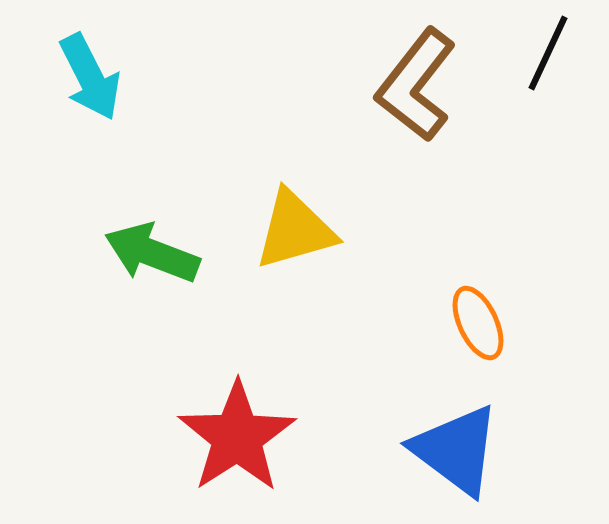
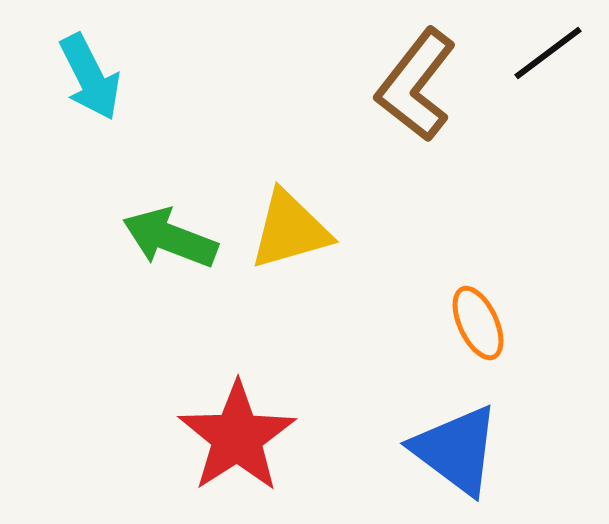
black line: rotated 28 degrees clockwise
yellow triangle: moved 5 px left
green arrow: moved 18 px right, 15 px up
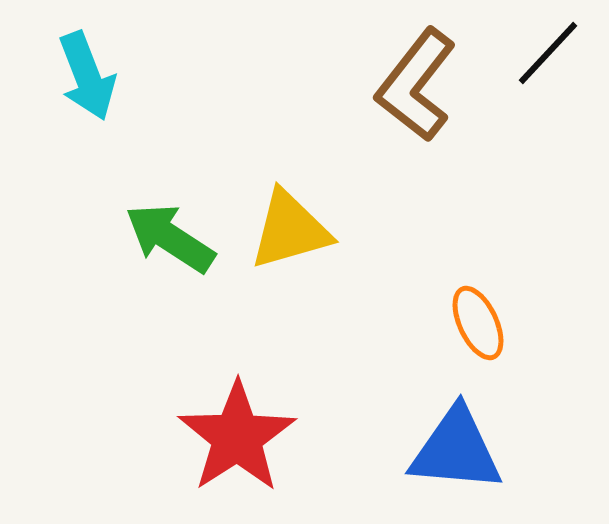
black line: rotated 10 degrees counterclockwise
cyan arrow: moved 3 px left, 1 px up; rotated 6 degrees clockwise
green arrow: rotated 12 degrees clockwise
blue triangle: rotated 32 degrees counterclockwise
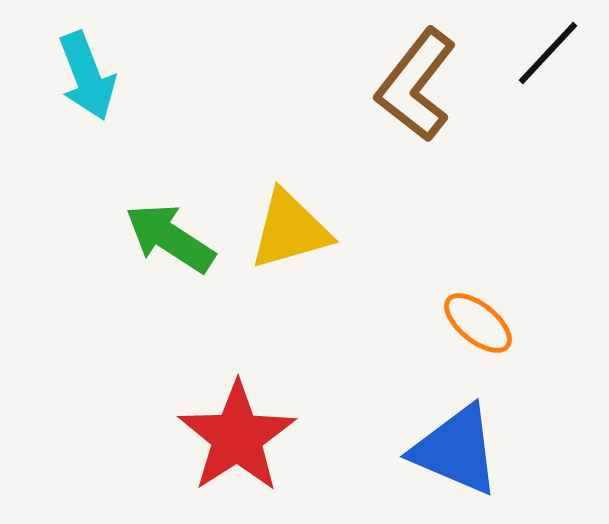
orange ellipse: rotated 26 degrees counterclockwise
blue triangle: rotated 18 degrees clockwise
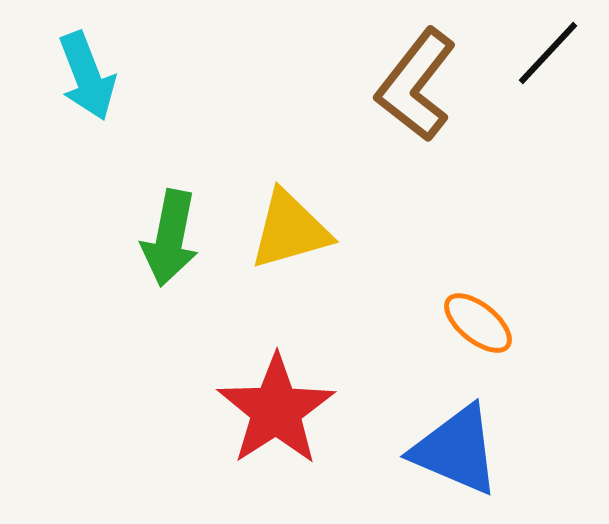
green arrow: rotated 112 degrees counterclockwise
red star: moved 39 px right, 27 px up
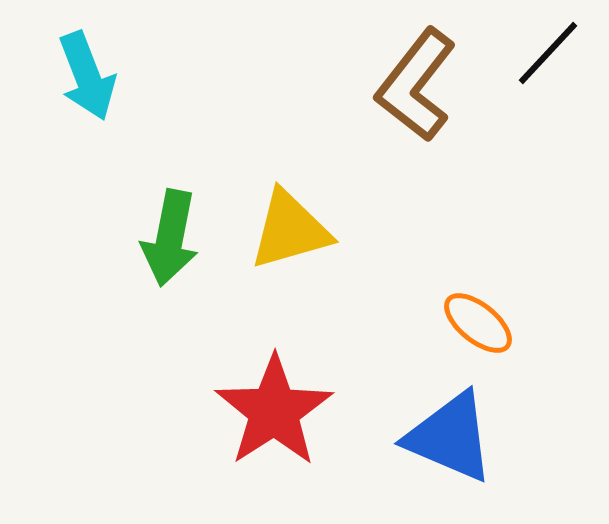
red star: moved 2 px left, 1 px down
blue triangle: moved 6 px left, 13 px up
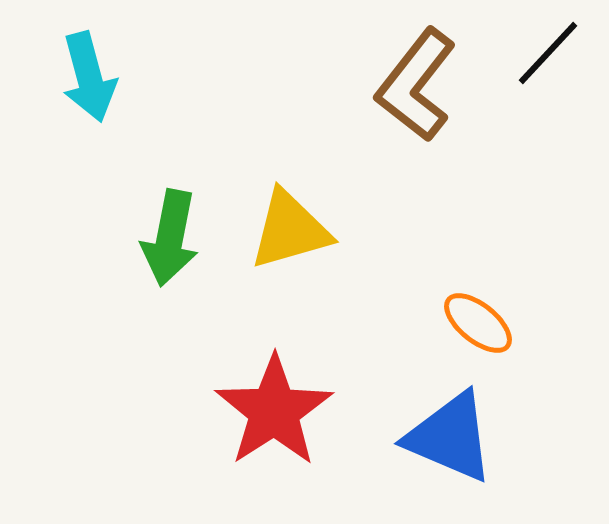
cyan arrow: moved 2 px right, 1 px down; rotated 6 degrees clockwise
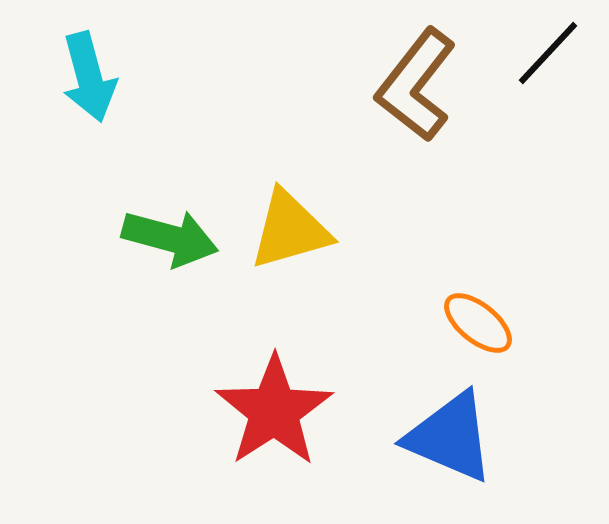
green arrow: rotated 86 degrees counterclockwise
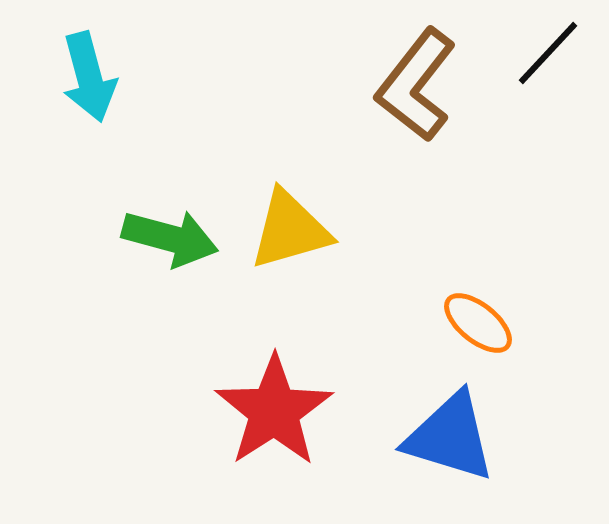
blue triangle: rotated 6 degrees counterclockwise
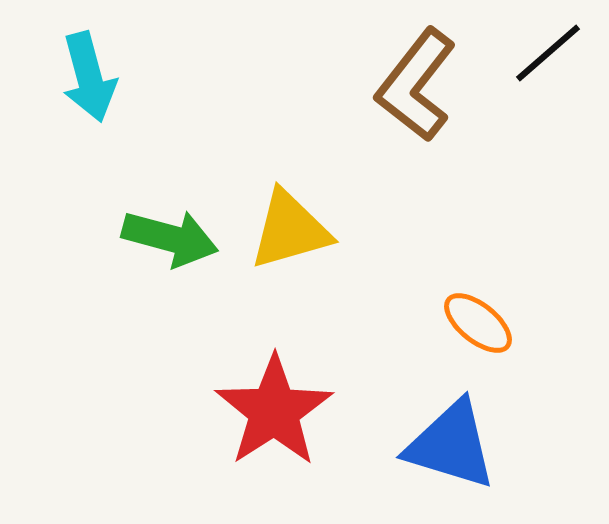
black line: rotated 6 degrees clockwise
blue triangle: moved 1 px right, 8 px down
